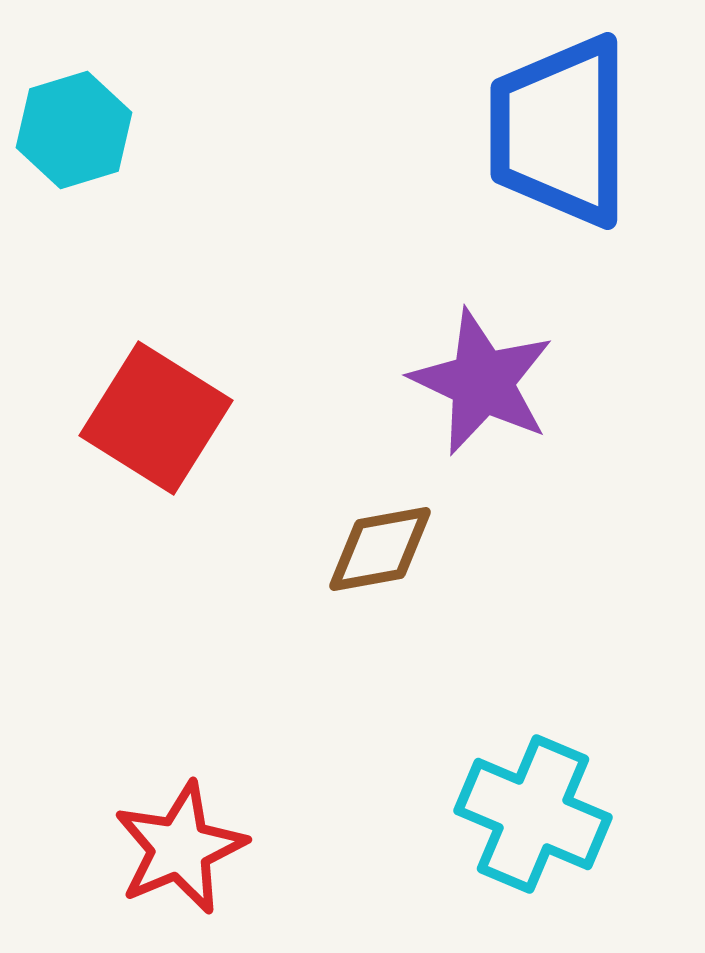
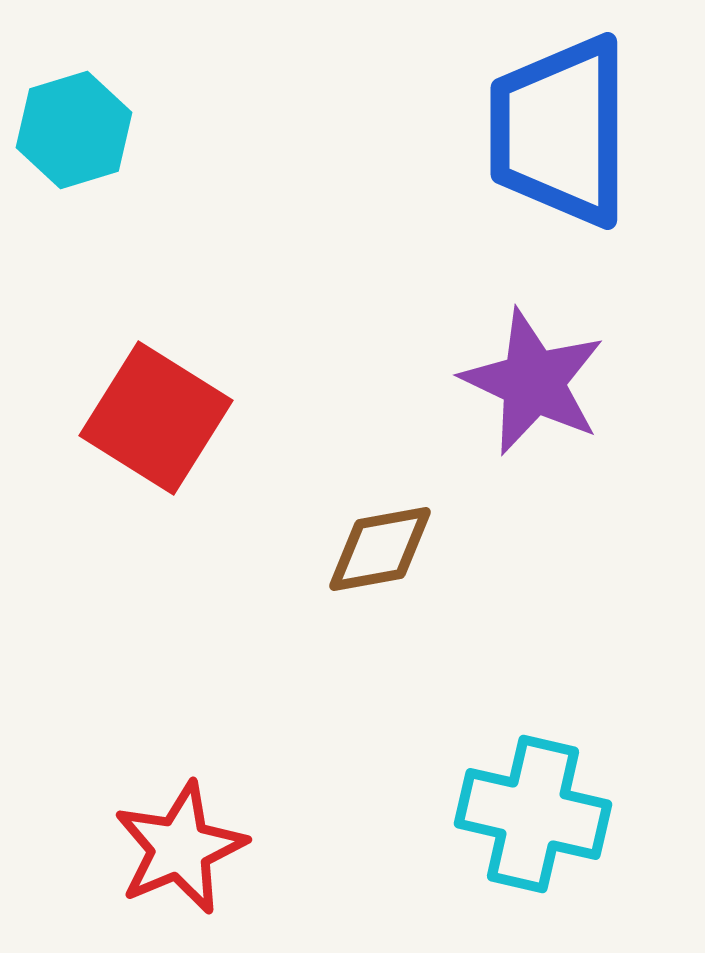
purple star: moved 51 px right
cyan cross: rotated 10 degrees counterclockwise
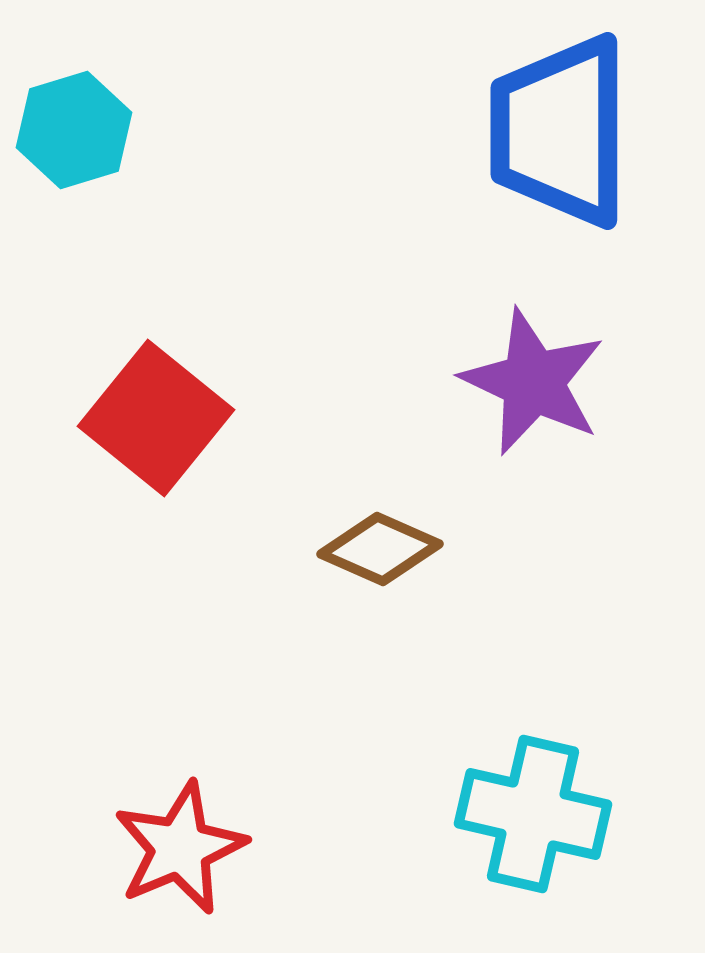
red square: rotated 7 degrees clockwise
brown diamond: rotated 34 degrees clockwise
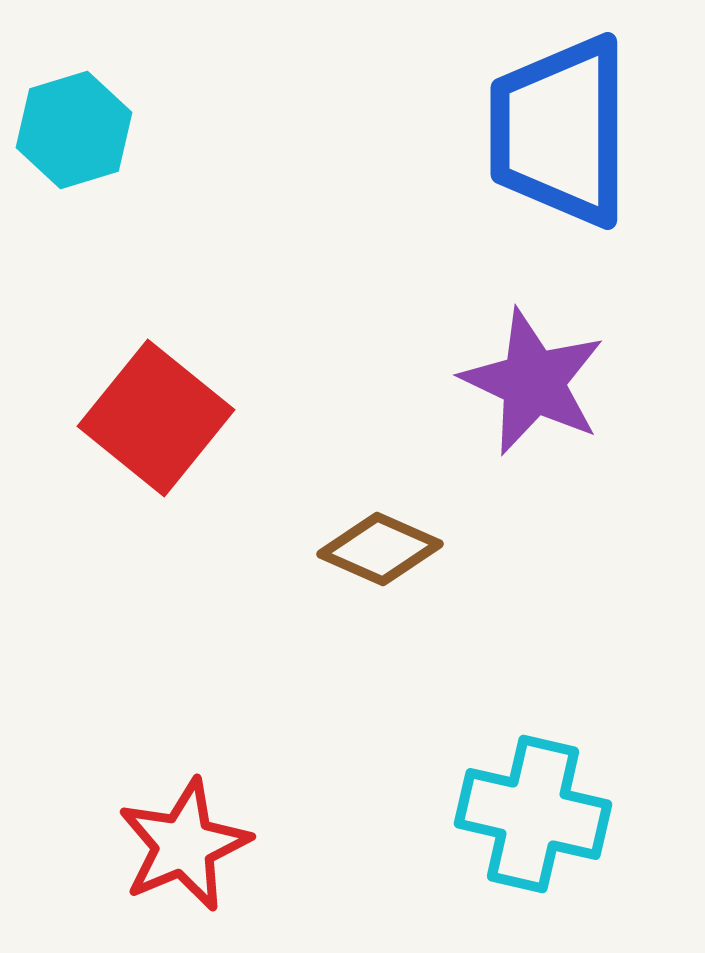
red star: moved 4 px right, 3 px up
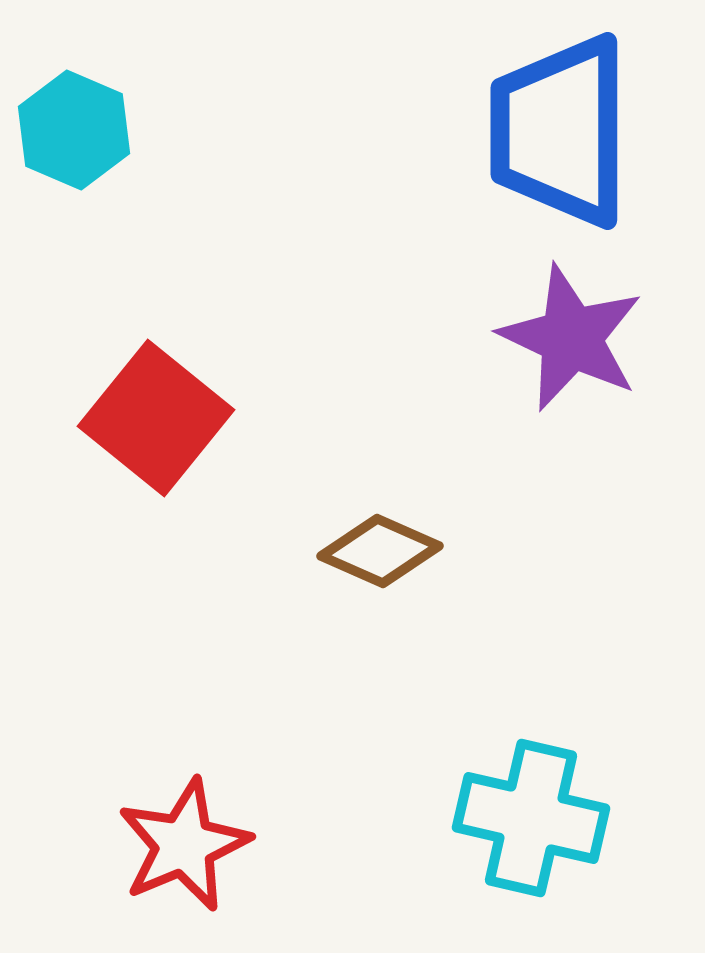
cyan hexagon: rotated 20 degrees counterclockwise
purple star: moved 38 px right, 44 px up
brown diamond: moved 2 px down
cyan cross: moved 2 px left, 4 px down
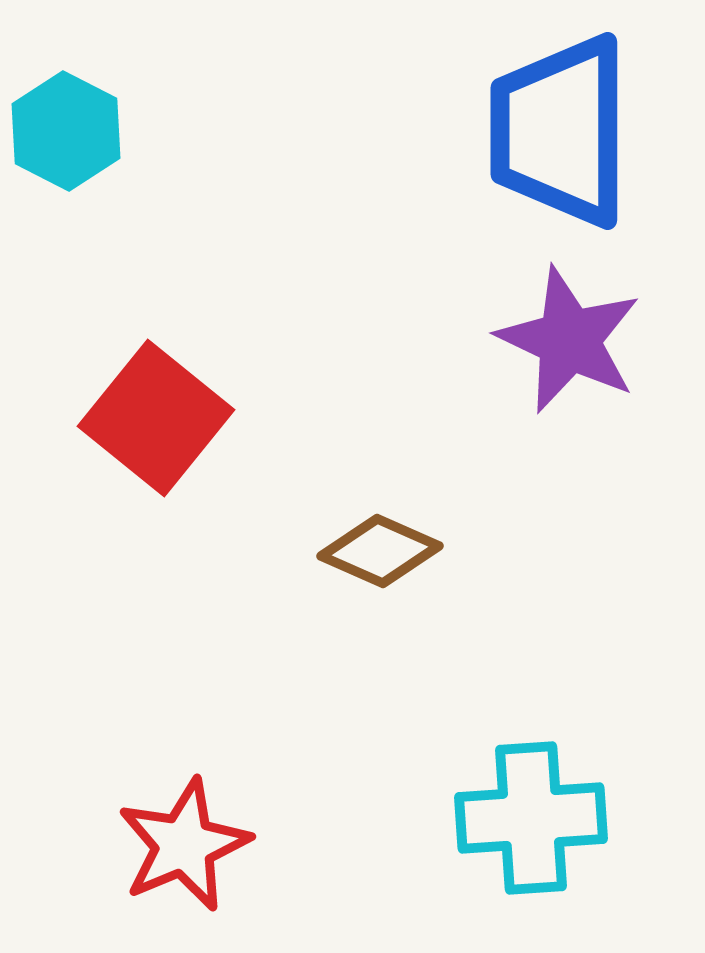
cyan hexagon: moved 8 px left, 1 px down; rotated 4 degrees clockwise
purple star: moved 2 px left, 2 px down
cyan cross: rotated 17 degrees counterclockwise
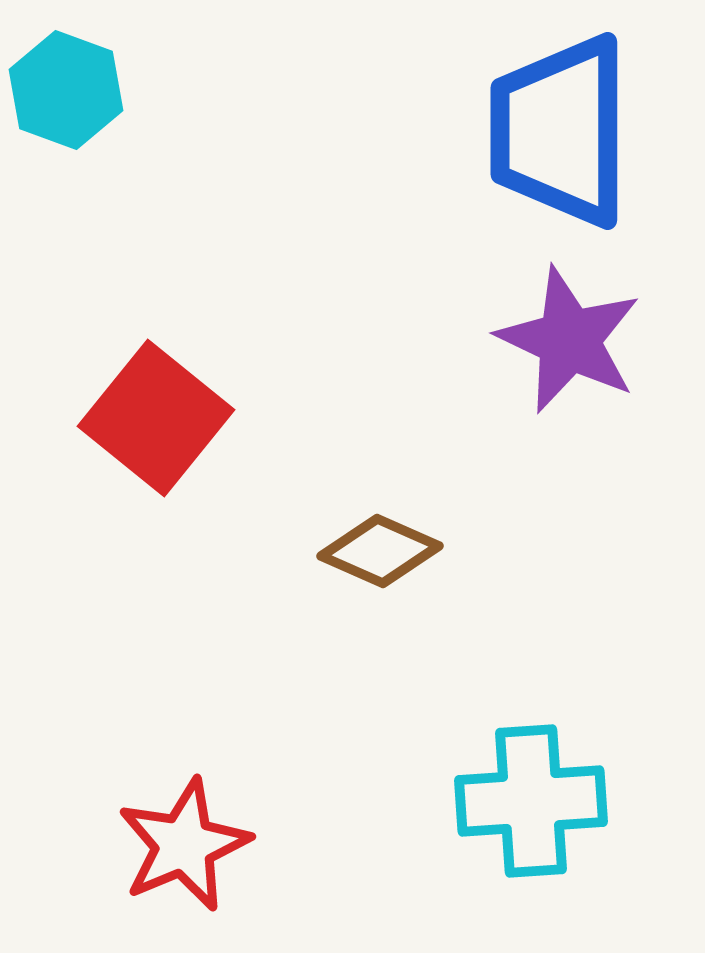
cyan hexagon: moved 41 px up; rotated 7 degrees counterclockwise
cyan cross: moved 17 px up
